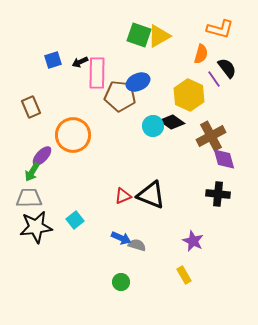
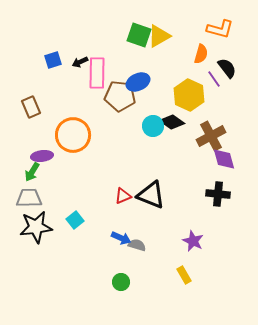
purple ellipse: rotated 40 degrees clockwise
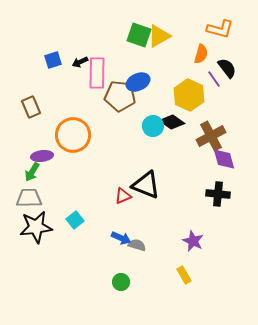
black triangle: moved 5 px left, 10 px up
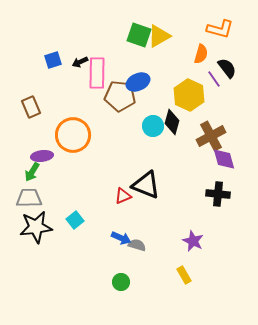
black diamond: rotated 70 degrees clockwise
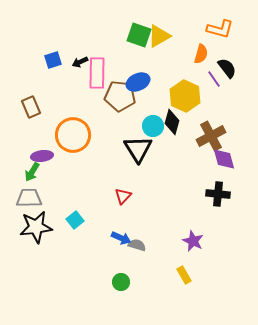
yellow hexagon: moved 4 px left, 1 px down
black triangle: moved 8 px left, 36 px up; rotated 36 degrees clockwise
red triangle: rotated 24 degrees counterclockwise
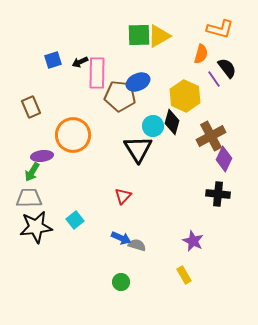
green square: rotated 20 degrees counterclockwise
purple diamond: rotated 40 degrees clockwise
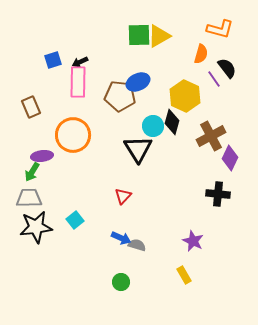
pink rectangle: moved 19 px left, 9 px down
purple diamond: moved 6 px right, 1 px up
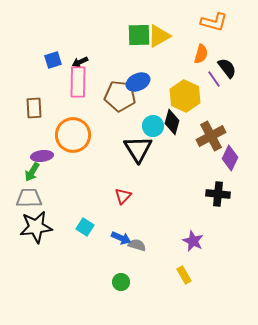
orange L-shape: moved 6 px left, 7 px up
brown rectangle: moved 3 px right, 1 px down; rotated 20 degrees clockwise
cyan square: moved 10 px right, 7 px down; rotated 18 degrees counterclockwise
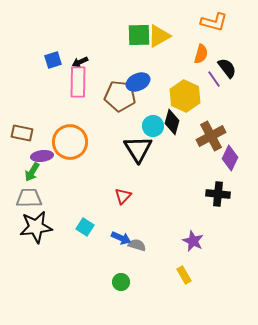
brown rectangle: moved 12 px left, 25 px down; rotated 75 degrees counterclockwise
orange circle: moved 3 px left, 7 px down
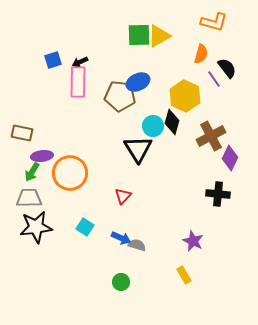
orange circle: moved 31 px down
